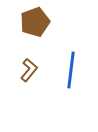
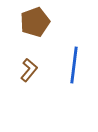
blue line: moved 3 px right, 5 px up
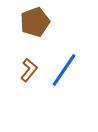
blue line: moved 10 px left, 5 px down; rotated 27 degrees clockwise
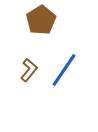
brown pentagon: moved 6 px right, 2 px up; rotated 12 degrees counterclockwise
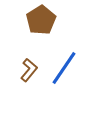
blue line: moved 2 px up
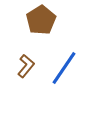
brown L-shape: moved 3 px left, 4 px up
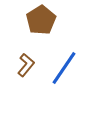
brown L-shape: moved 1 px up
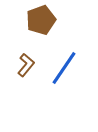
brown pentagon: rotated 12 degrees clockwise
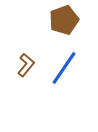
brown pentagon: moved 23 px right
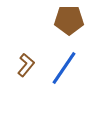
brown pentagon: moved 5 px right; rotated 20 degrees clockwise
